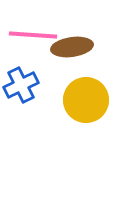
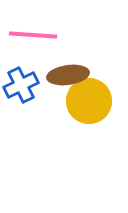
brown ellipse: moved 4 px left, 28 px down
yellow circle: moved 3 px right, 1 px down
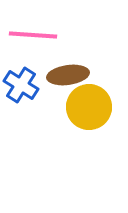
blue cross: rotated 32 degrees counterclockwise
yellow circle: moved 6 px down
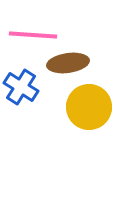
brown ellipse: moved 12 px up
blue cross: moved 2 px down
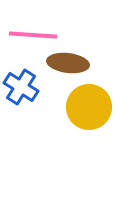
brown ellipse: rotated 15 degrees clockwise
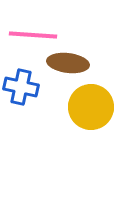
blue cross: rotated 20 degrees counterclockwise
yellow circle: moved 2 px right
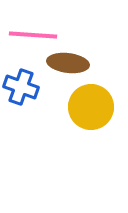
blue cross: rotated 8 degrees clockwise
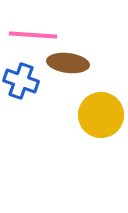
blue cross: moved 6 px up
yellow circle: moved 10 px right, 8 px down
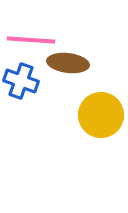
pink line: moved 2 px left, 5 px down
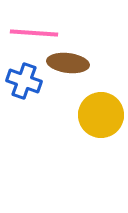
pink line: moved 3 px right, 7 px up
blue cross: moved 3 px right
